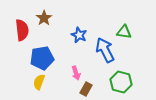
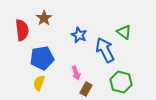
green triangle: rotated 28 degrees clockwise
yellow semicircle: moved 1 px down
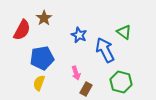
red semicircle: rotated 35 degrees clockwise
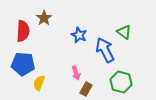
red semicircle: moved 1 px right, 1 px down; rotated 25 degrees counterclockwise
blue pentagon: moved 19 px left, 6 px down; rotated 15 degrees clockwise
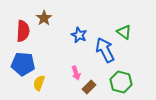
brown rectangle: moved 3 px right, 2 px up; rotated 16 degrees clockwise
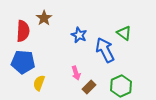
green triangle: moved 1 px down
blue pentagon: moved 2 px up
green hexagon: moved 4 px down; rotated 20 degrees clockwise
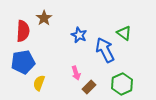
blue pentagon: rotated 15 degrees counterclockwise
green hexagon: moved 1 px right, 2 px up
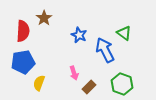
pink arrow: moved 2 px left
green hexagon: rotated 15 degrees counterclockwise
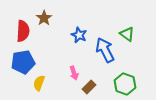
green triangle: moved 3 px right, 1 px down
green hexagon: moved 3 px right
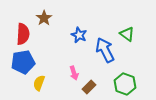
red semicircle: moved 3 px down
